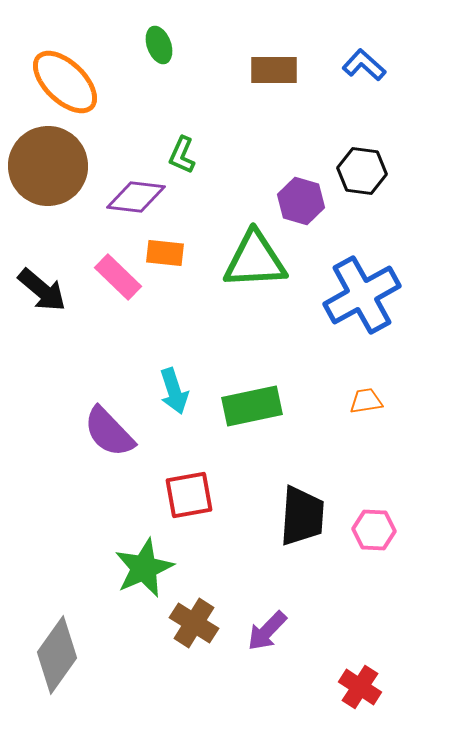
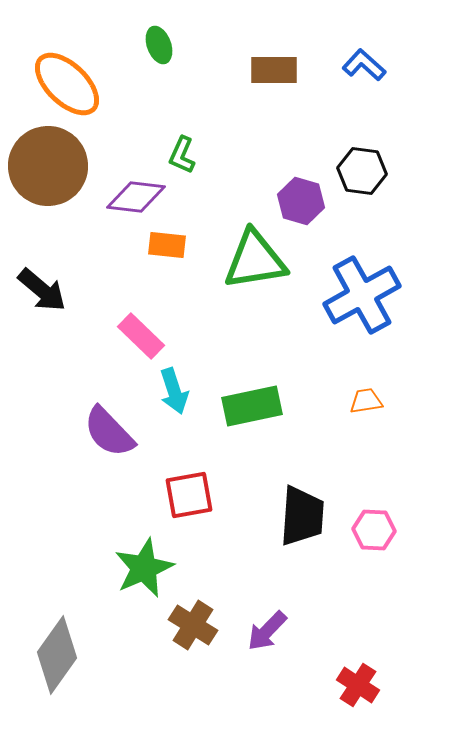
orange ellipse: moved 2 px right, 2 px down
orange rectangle: moved 2 px right, 8 px up
green triangle: rotated 6 degrees counterclockwise
pink rectangle: moved 23 px right, 59 px down
brown cross: moved 1 px left, 2 px down
red cross: moved 2 px left, 2 px up
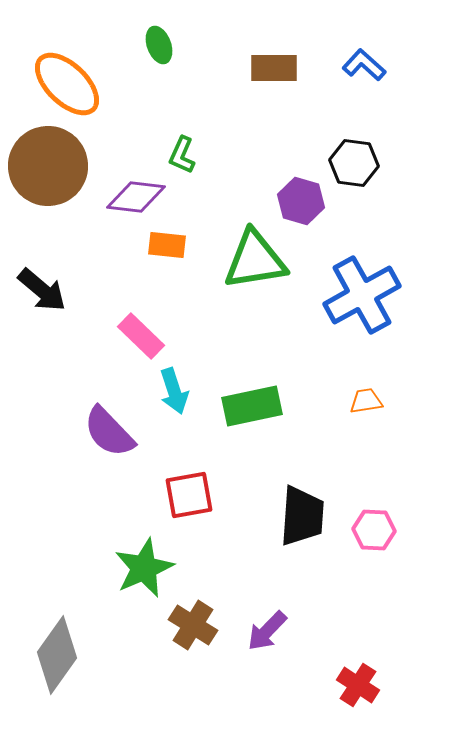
brown rectangle: moved 2 px up
black hexagon: moved 8 px left, 8 px up
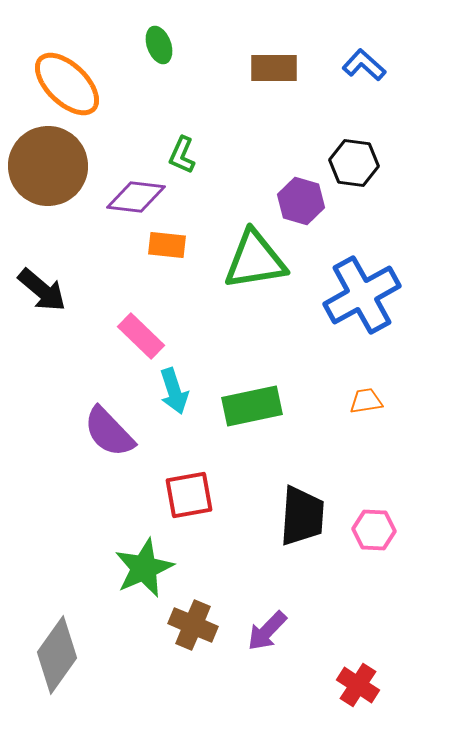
brown cross: rotated 9 degrees counterclockwise
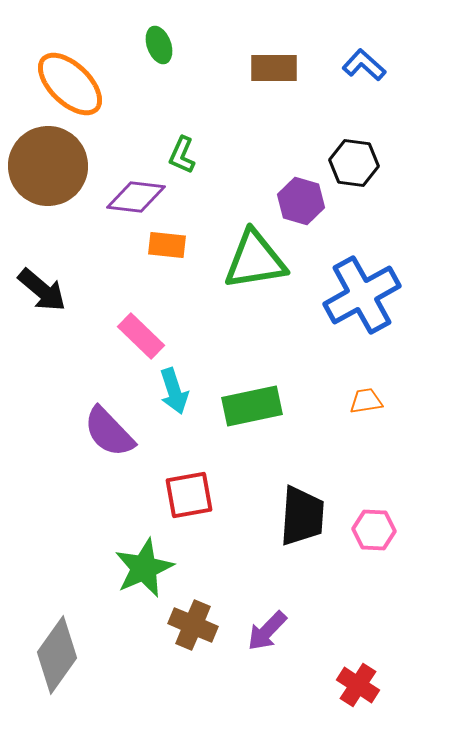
orange ellipse: moved 3 px right
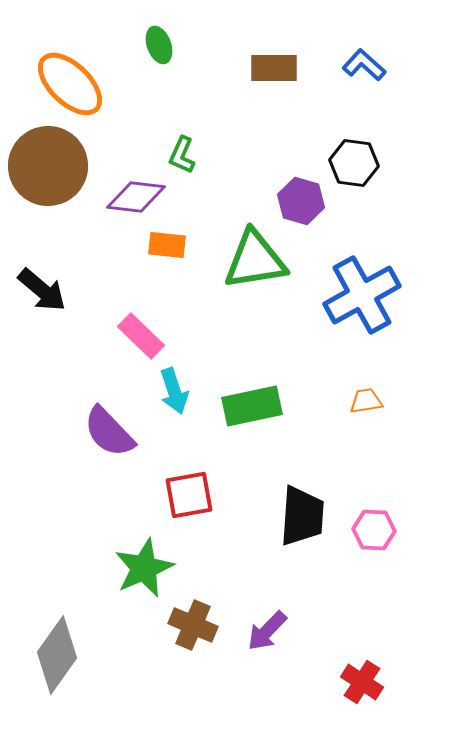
red cross: moved 4 px right, 3 px up
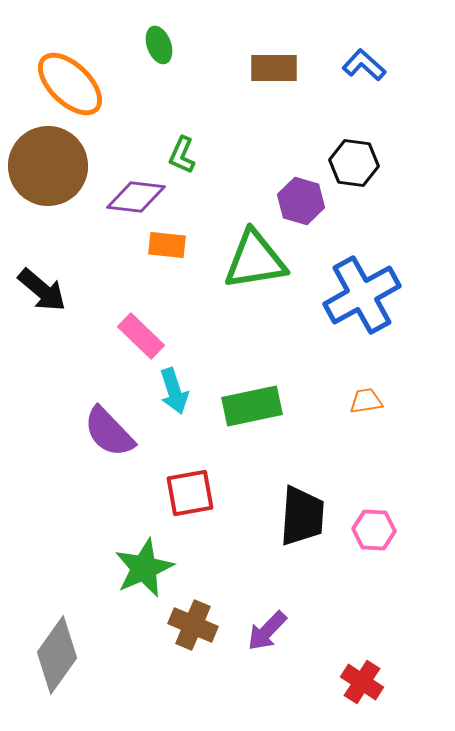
red square: moved 1 px right, 2 px up
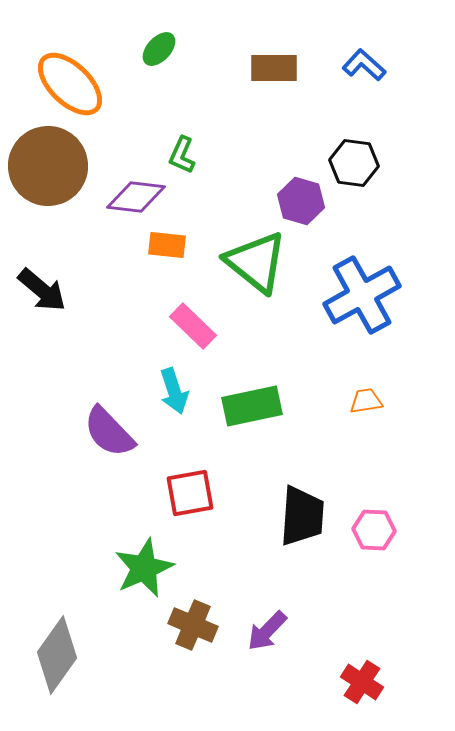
green ellipse: moved 4 px down; rotated 63 degrees clockwise
green triangle: moved 1 px right, 2 px down; rotated 48 degrees clockwise
pink rectangle: moved 52 px right, 10 px up
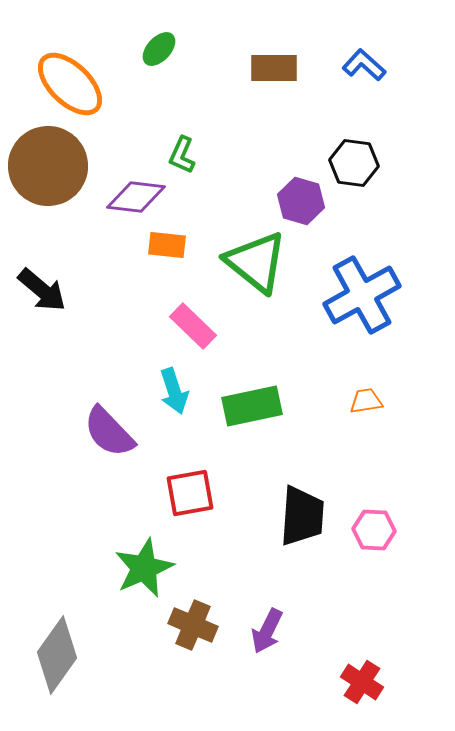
purple arrow: rotated 18 degrees counterclockwise
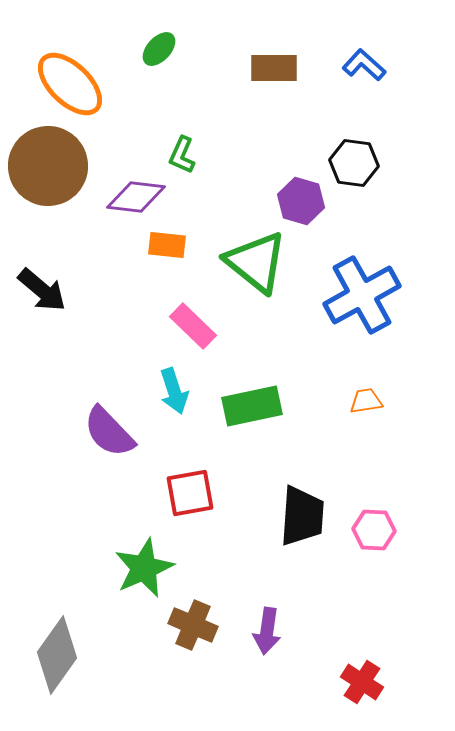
purple arrow: rotated 18 degrees counterclockwise
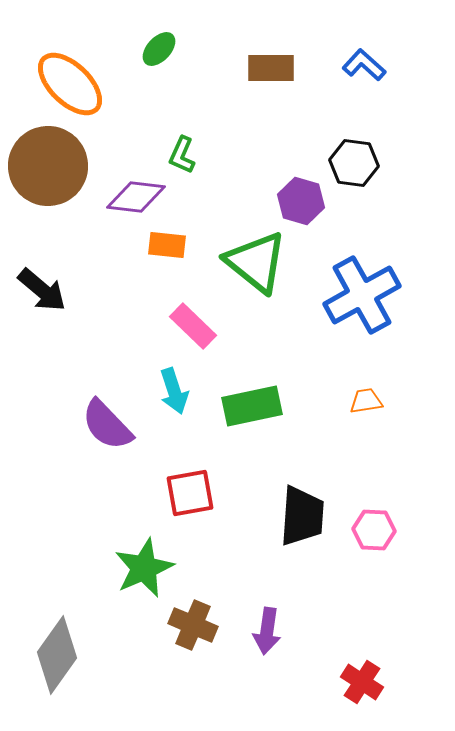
brown rectangle: moved 3 px left
purple semicircle: moved 2 px left, 7 px up
